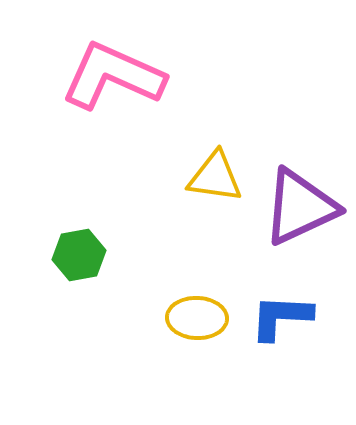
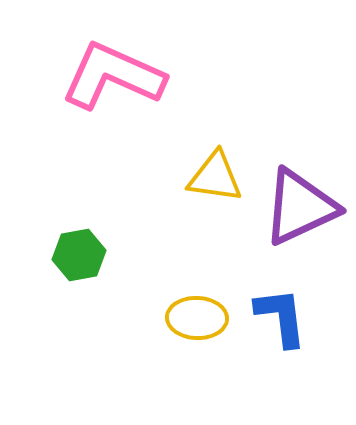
blue L-shape: rotated 80 degrees clockwise
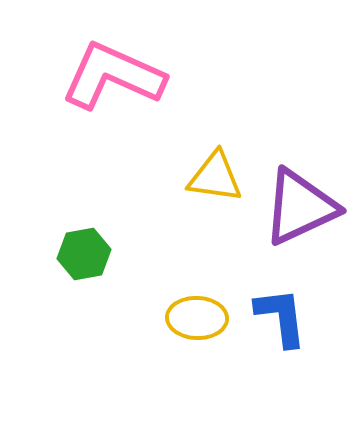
green hexagon: moved 5 px right, 1 px up
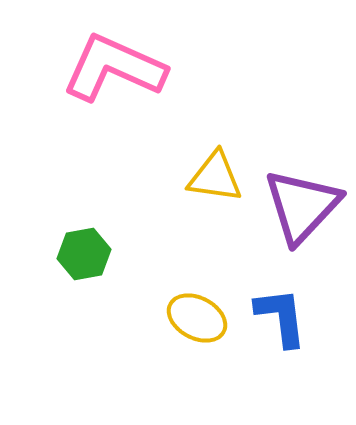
pink L-shape: moved 1 px right, 8 px up
purple triangle: moved 2 px right, 1 px up; rotated 22 degrees counterclockwise
yellow ellipse: rotated 26 degrees clockwise
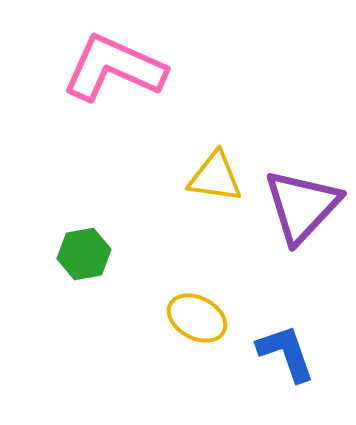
blue L-shape: moved 5 px right, 36 px down; rotated 12 degrees counterclockwise
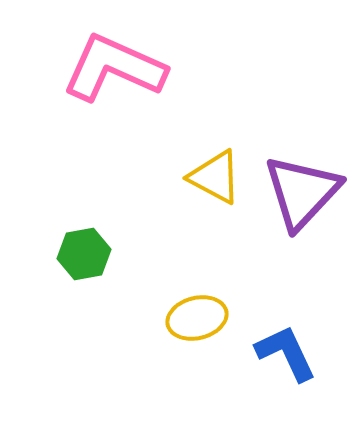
yellow triangle: rotated 20 degrees clockwise
purple triangle: moved 14 px up
yellow ellipse: rotated 42 degrees counterclockwise
blue L-shape: rotated 6 degrees counterclockwise
